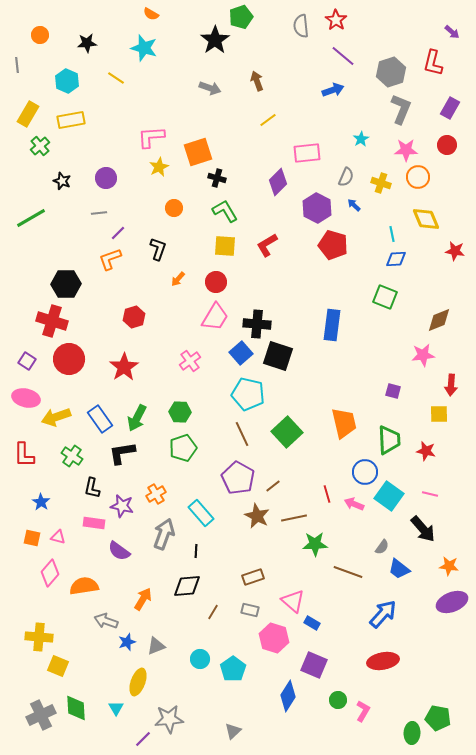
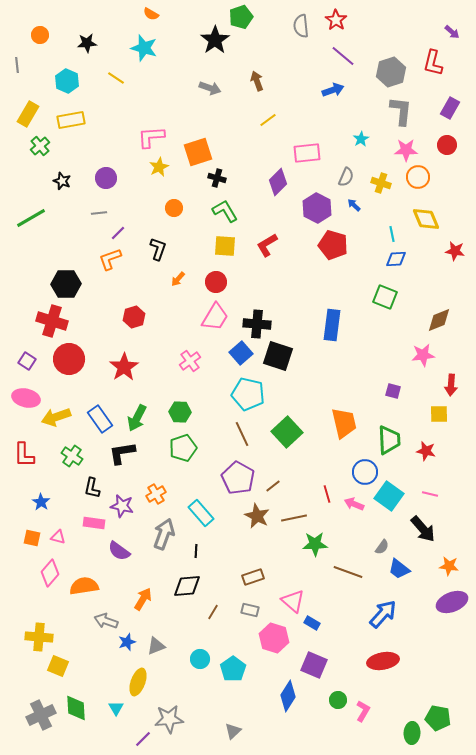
gray L-shape at (401, 109): moved 2 px down; rotated 16 degrees counterclockwise
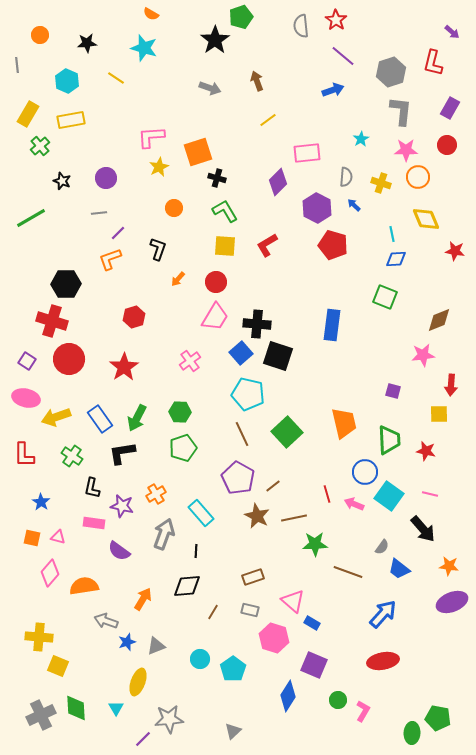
gray semicircle at (346, 177): rotated 18 degrees counterclockwise
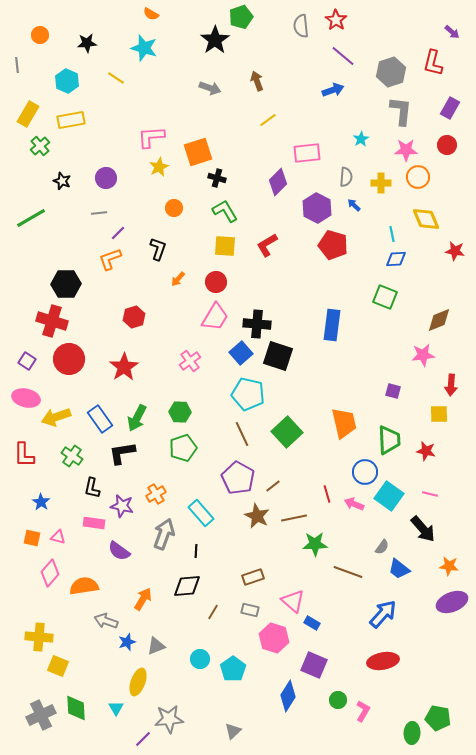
yellow cross at (381, 183): rotated 18 degrees counterclockwise
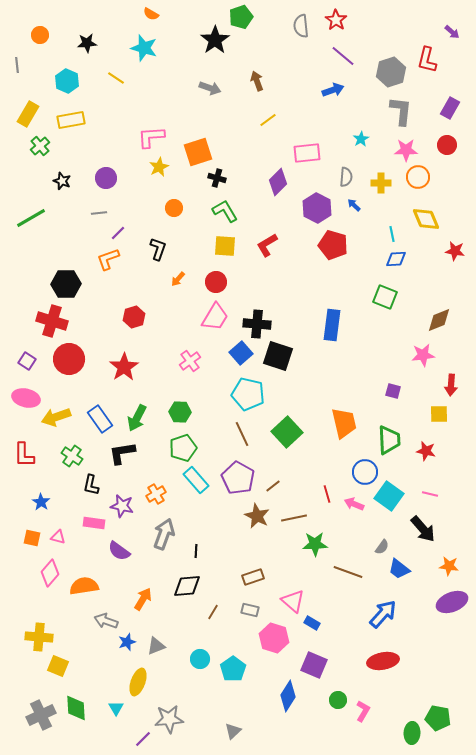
red L-shape at (433, 63): moved 6 px left, 3 px up
orange L-shape at (110, 259): moved 2 px left
black L-shape at (92, 488): moved 1 px left, 3 px up
cyan rectangle at (201, 513): moved 5 px left, 33 px up
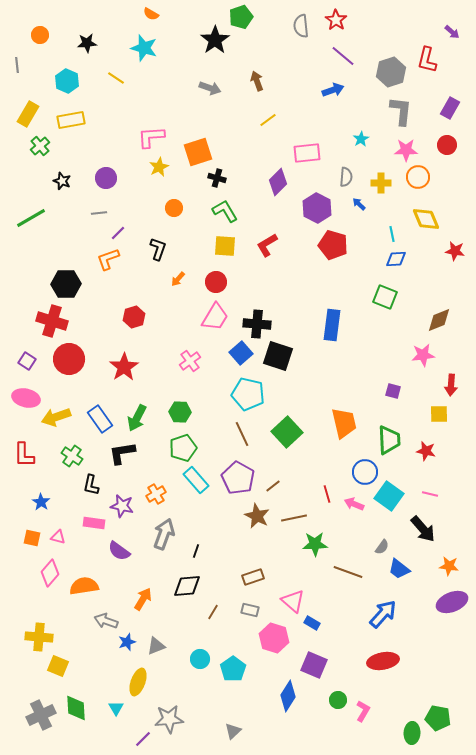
blue arrow at (354, 205): moved 5 px right, 1 px up
black line at (196, 551): rotated 16 degrees clockwise
